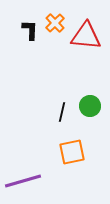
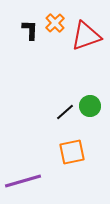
red triangle: rotated 24 degrees counterclockwise
black line: moved 3 px right; rotated 36 degrees clockwise
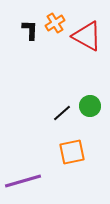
orange cross: rotated 12 degrees clockwise
red triangle: moved 1 px right; rotated 48 degrees clockwise
black line: moved 3 px left, 1 px down
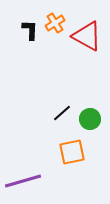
green circle: moved 13 px down
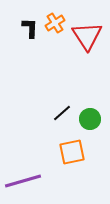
black L-shape: moved 2 px up
red triangle: rotated 28 degrees clockwise
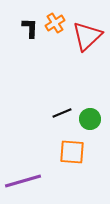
red triangle: rotated 20 degrees clockwise
black line: rotated 18 degrees clockwise
orange square: rotated 16 degrees clockwise
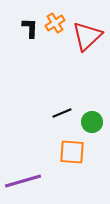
green circle: moved 2 px right, 3 px down
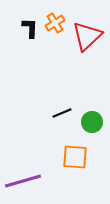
orange square: moved 3 px right, 5 px down
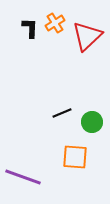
purple line: moved 4 px up; rotated 36 degrees clockwise
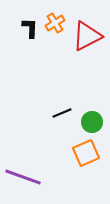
red triangle: rotated 16 degrees clockwise
orange square: moved 11 px right, 4 px up; rotated 28 degrees counterclockwise
